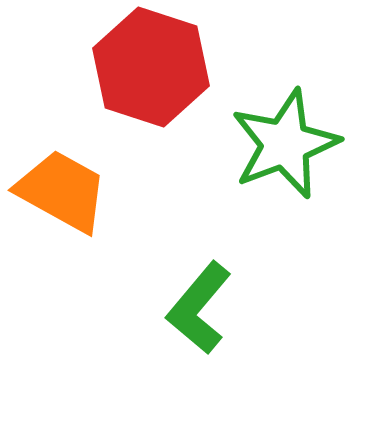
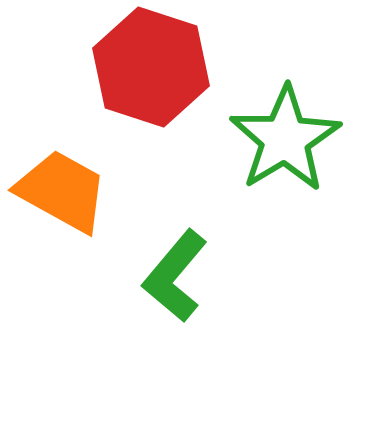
green star: moved 5 px up; rotated 10 degrees counterclockwise
green L-shape: moved 24 px left, 32 px up
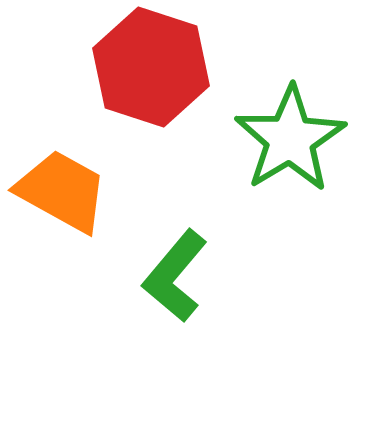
green star: moved 5 px right
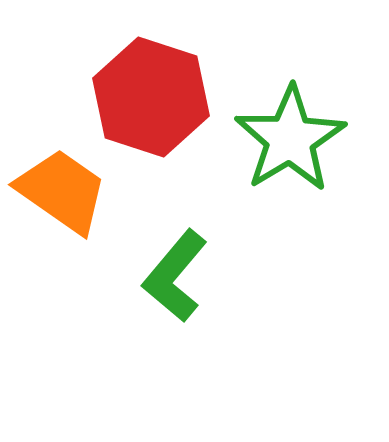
red hexagon: moved 30 px down
orange trapezoid: rotated 6 degrees clockwise
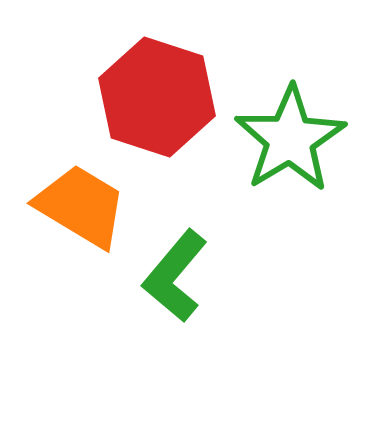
red hexagon: moved 6 px right
orange trapezoid: moved 19 px right, 15 px down; rotated 4 degrees counterclockwise
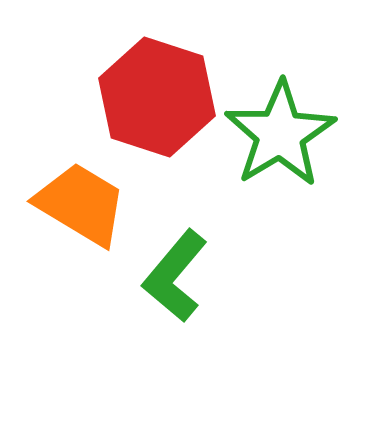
green star: moved 10 px left, 5 px up
orange trapezoid: moved 2 px up
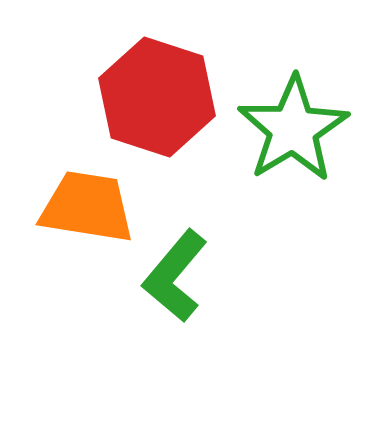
green star: moved 13 px right, 5 px up
orange trapezoid: moved 6 px right, 3 px down; rotated 22 degrees counterclockwise
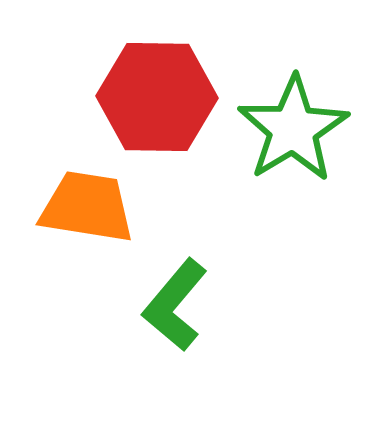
red hexagon: rotated 17 degrees counterclockwise
green L-shape: moved 29 px down
